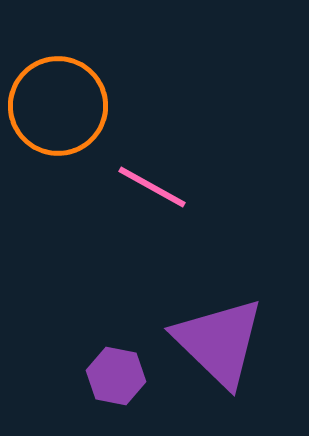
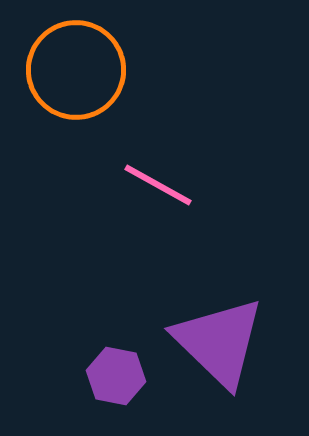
orange circle: moved 18 px right, 36 px up
pink line: moved 6 px right, 2 px up
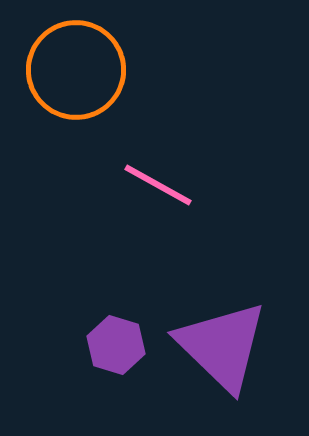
purple triangle: moved 3 px right, 4 px down
purple hexagon: moved 31 px up; rotated 6 degrees clockwise
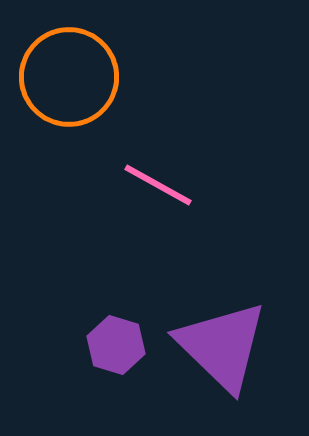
orange circle: moved 7 px left, 7 px down
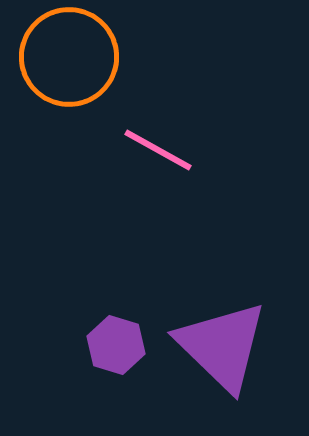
orange circle: moved 20 px up
pink line: moved 35 px up
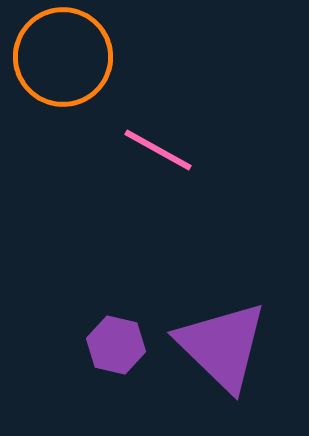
orange circle: moved 6 px left
purple hexagon: rotated 4 degrees counterclockwise
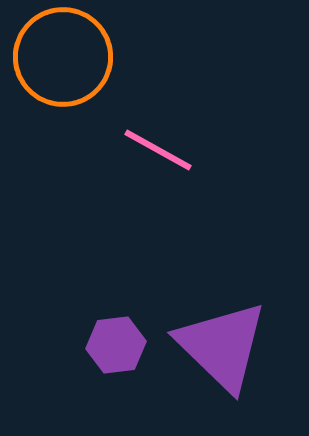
purple hexagon: rotated 20 degrees counterclockwise
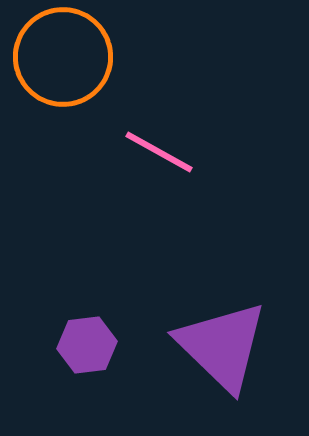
pink line: moved 1 px right, 2 px down
purple hexagon: moved 29 px left
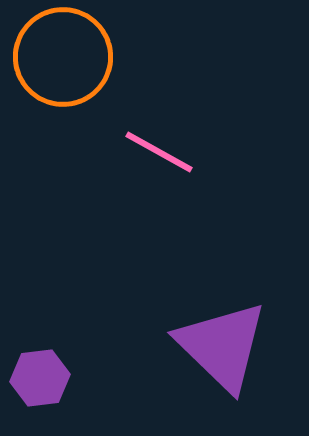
purple hexagon: moved 47 px left, 33 px down
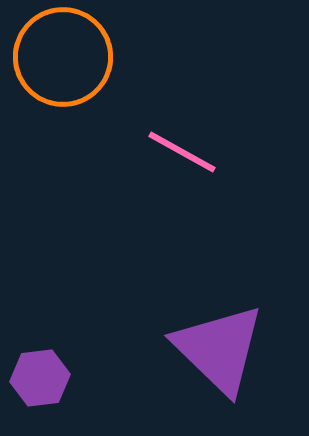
pink line: moved 23 px right
purple triangle: moved 3 px left, 3 px down
